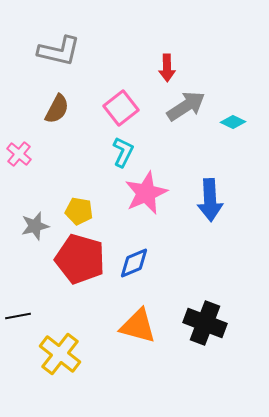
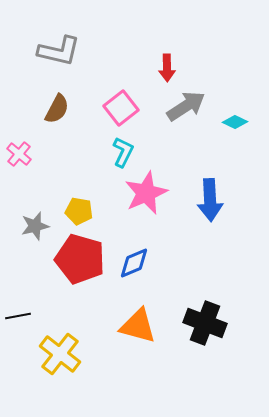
cyan diamond: moved 2 px right
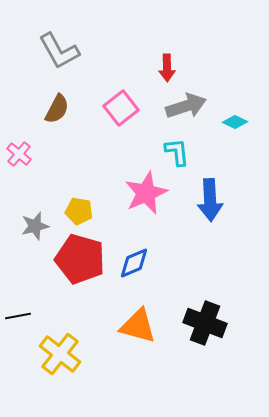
gray L-shape: rotated 48 degrees clockwise
gray arrow: rotated 15 degrees clockwise
cyan L-shape: moved 54 px right; rotated 32 degrees counterclockwise
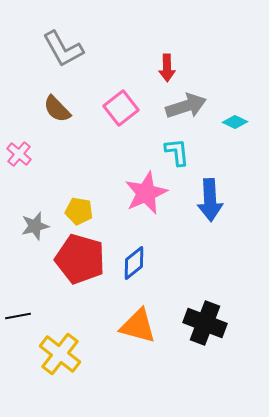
gray L-shape: moved 4 px right, 2 px up
brown semicircle: rotated 108 degrees clockwise
blue diamond: rotated 16 degrees counterclockwise
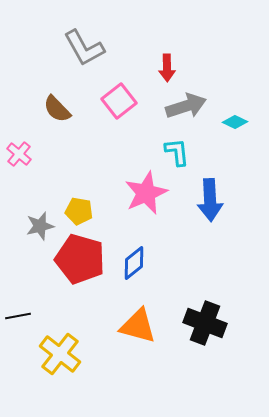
gray L-shape: moved 21 px right, 1 px up
pink square: moved 2 px left, 7 px up
gray star: moved 5 px right
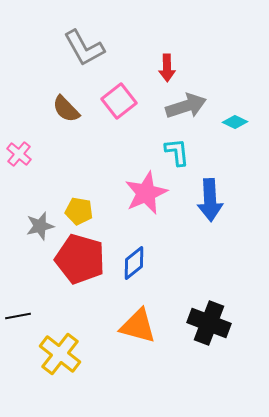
brown semicircle: moved 9 px right
black cross: moved 4 px right
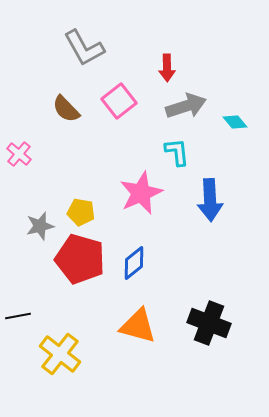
cyan diamond: rotated 25 degrees clockwise
pink star: moved 5 px left
yellow pentagon: moved 2 px right, 1 px down
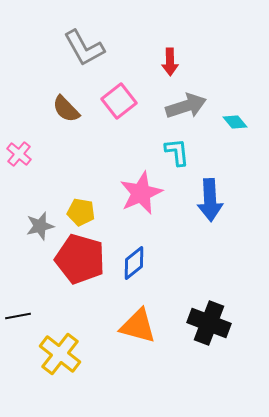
red arrow: moved 3 px right, 6 px up
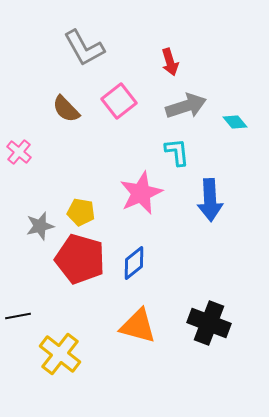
red arrow: rotated 16 degrees counterclockwise
pink cross: moved 2 px up
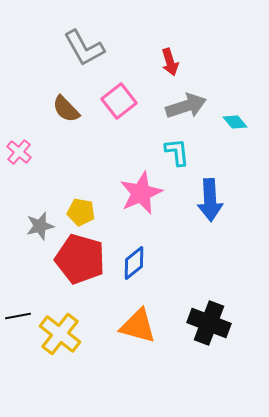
yellow cross: moved 20 px up
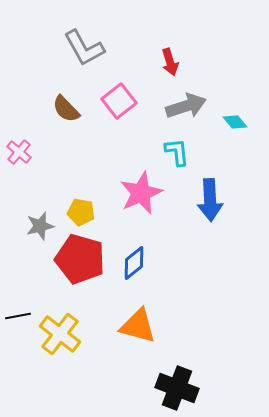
black cross: moved 32 px left, 65 px down
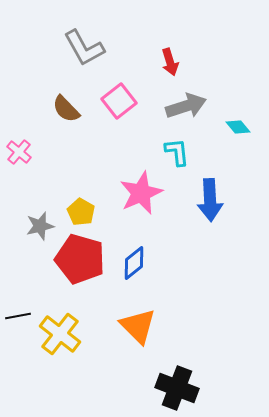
cyan diamond: moved 3 px right, 5 px down
yellow pentagon: rotated 20 degrees clockwise
orange triangle: rotated 30 degrees clockwise
